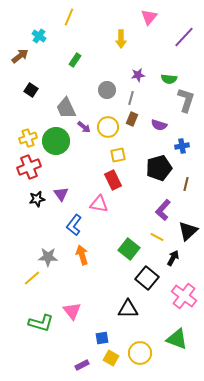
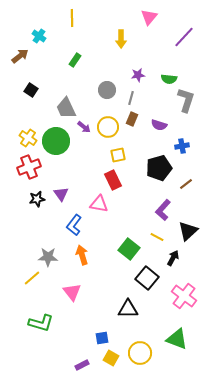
yellow line at (69, 17): moved 3 px right, 1 px down; rotated 24 degrees counterclockwise
yellow cross at (28, 138): rotated 36 degrees counterclockwise
brown line at (186, 184): rotated 40 degrees clockwise
pink triangle at (72, 311): moved 19 px up
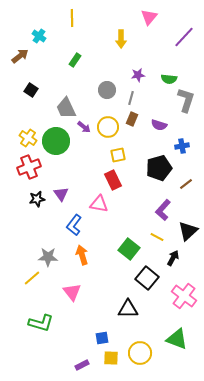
yellow square at (111, 358): rotated 28 degrees counterclockwise
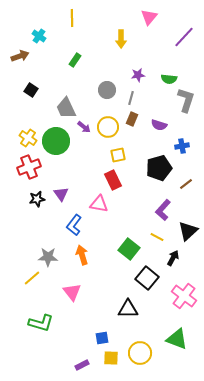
brown arrow at (20, 56): rotated 18 degrees clockwise
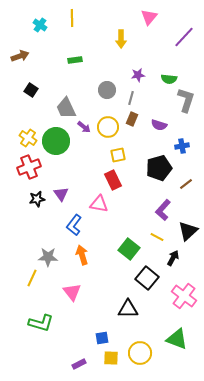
cyan cross at (39, 36): moved 1 px right, 11 px up
green rectangle at (75, 60): rotated 48 degrees clockwise
yellow line at (32, 278): rotated 24 degrees counterclockwise
purple rectangle at (82, 365): moved 3 px left, 1 px up
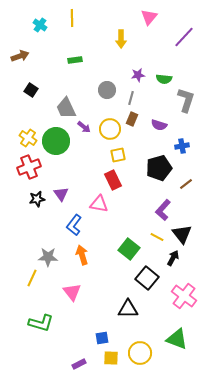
green semicircle at (169, 79): moved 5 px left
yellow circle at (108, 127): moved 2 px right, 2 px down
black triangle at (188, 231): moved 6 px left, 3 px down; rotated 25 degrees counterclockwise
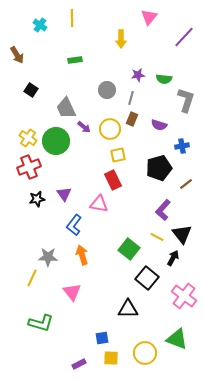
brown arrow at (20, 56): moved 3 px left, 1 px up; rotated 78 degrees clockwise
purple triangle at (61, 194): moved 3 px right
yellow circle at (140, 353): moved 5 px right
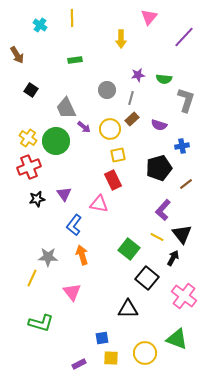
brown rectangle at (132, 119): rotated 24 degrees clockwise
